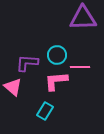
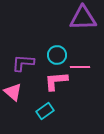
purple L-shape: moved 4 px left
pink triangle: moved 5 px down
cyan rectangle: rotated 24 degrees clockwise
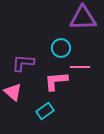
cyan circle: moved 4 px right, 7 px up
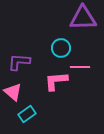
purple L-shape: moved 4 px left, 1 px up
cyan rectangle: moved 18 px left, 3 px down
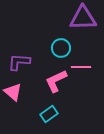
pink line: moved 1 px right
pink L-shape: rotated 20 degrees counterclockwise
cyan rectangle: moved 22 px right
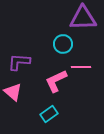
cyan circle: moved 2 px right, 4 px up
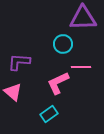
pink L-shape: moved 2 px right, 2 px down
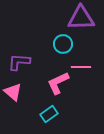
purple triangle: moved 2 px left
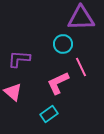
purple L-shape: moved 3 px up
pink line: rotated 66 degrees clockwise
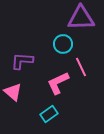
purple L-shape: moved 3 px right, 2 px down
